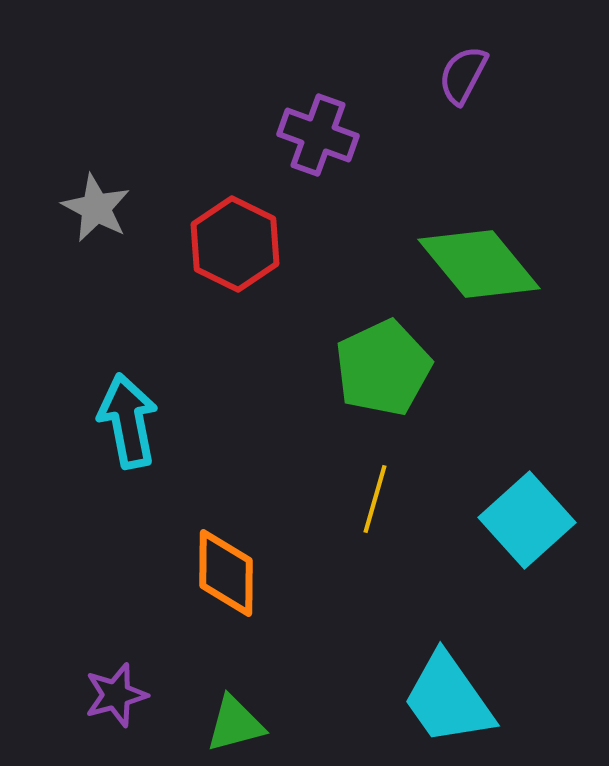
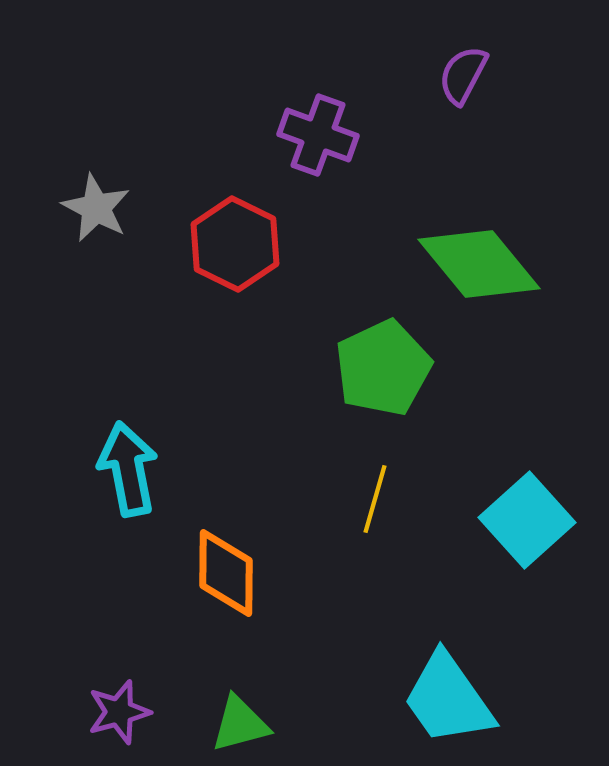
cyan arrow: moved 48 px down
purple star: moved 3 px right, 17 px down
green triangle: moved 5 px right
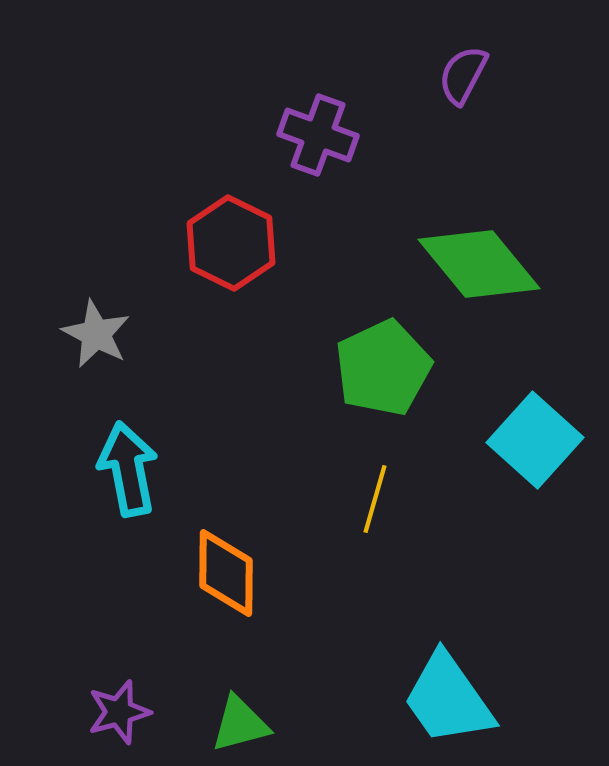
gray star: moved 126 px down
red hexagon: moved 4 px left, 1 px up
cyan square: moved 8 px right, 80 px up; rotated 6 degrees counterclockwise
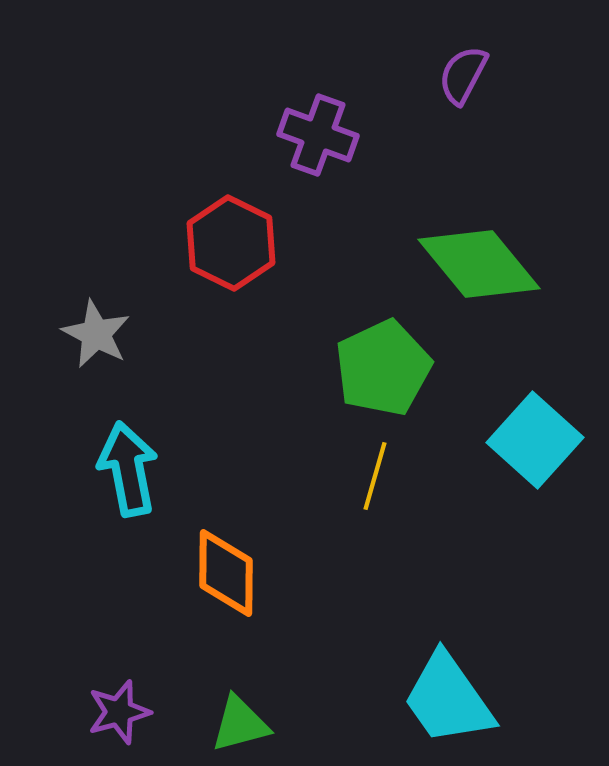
yellow line: moved 23 px up
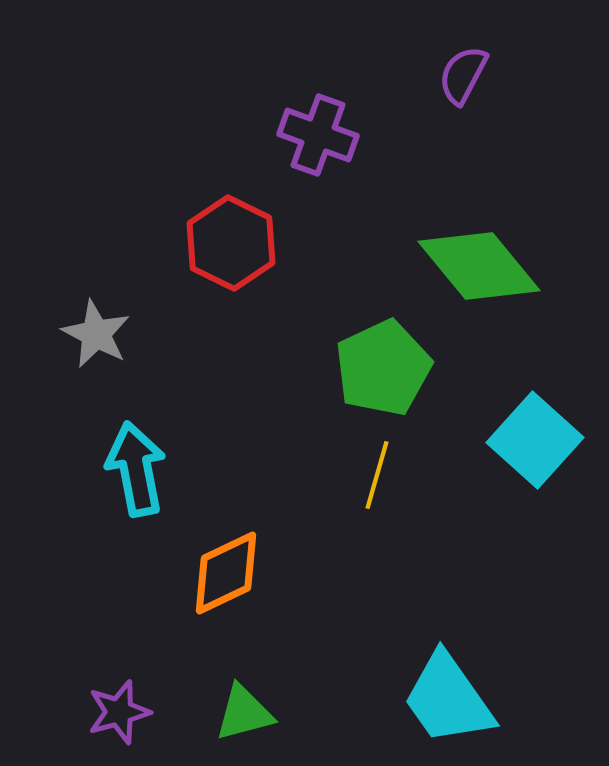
green diamond: moved 2 px down
cyan arrow: moved 8 px right
yellow line: moved 2 px right, 1 px up
orange diamond: rotated 64 degrees clockwise
green triangle: moved 4 px right, 11 px up
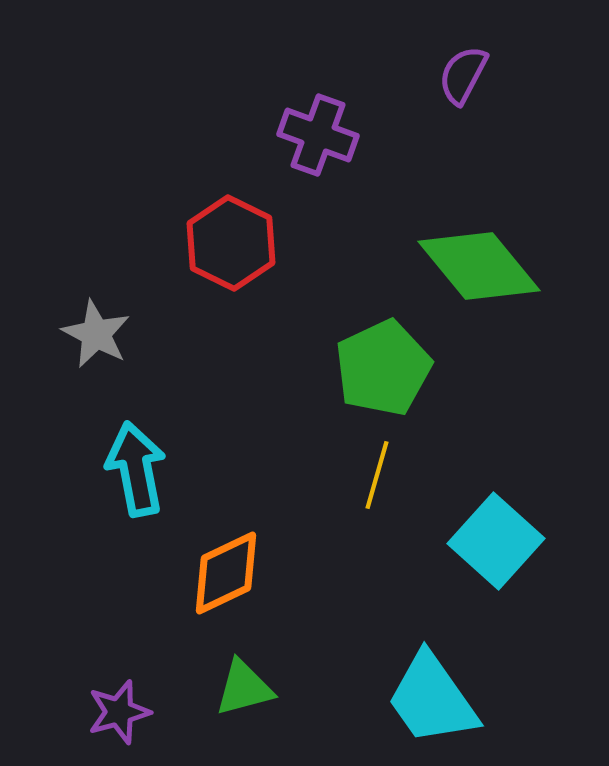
cyan square: moved 39 px left, 101 px down
cyan trapezoid: moved 16 px left
green triangle: moved 25 px up
